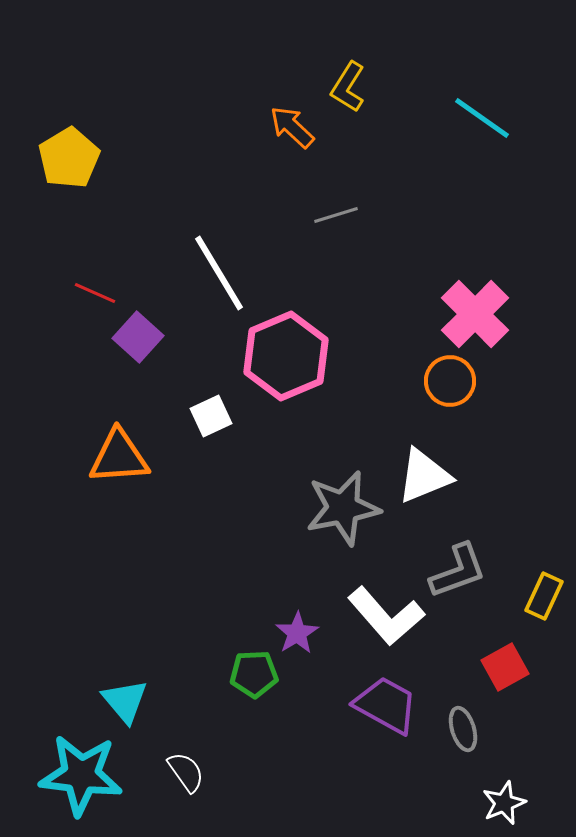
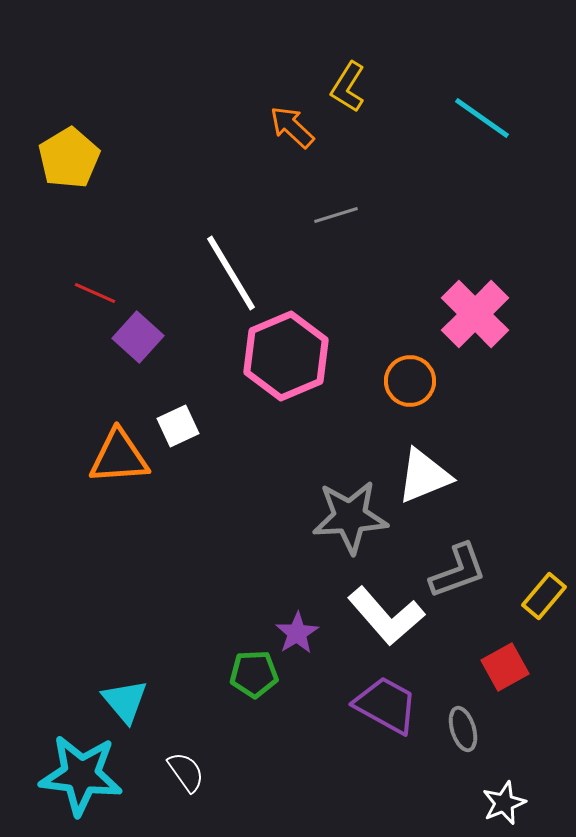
white line: moved 12 px right
orange circle: moved 40 px left
white square: moved 33 px left, 10 px down
gray star: moved 7 px right, 9 px down; rotated 8 degrees clockwise
yellow rectangle: rotated 15 degrees clockwise
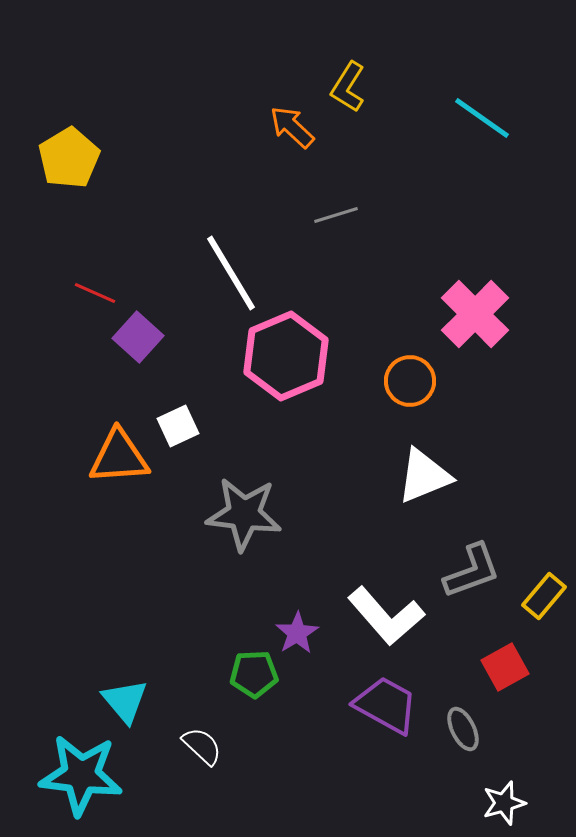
gray star: moved 106 px left, 3 px up; rotated 10 degrees clockwise
gray L-shape: moved 14 px right
gray ellipse: rotated 9 degrees counterclockwise
white semicircle: moved 16 px right, 26 px up; rotated 12 degrees counterclockwise
white star: rotated 6 degrees clockwise
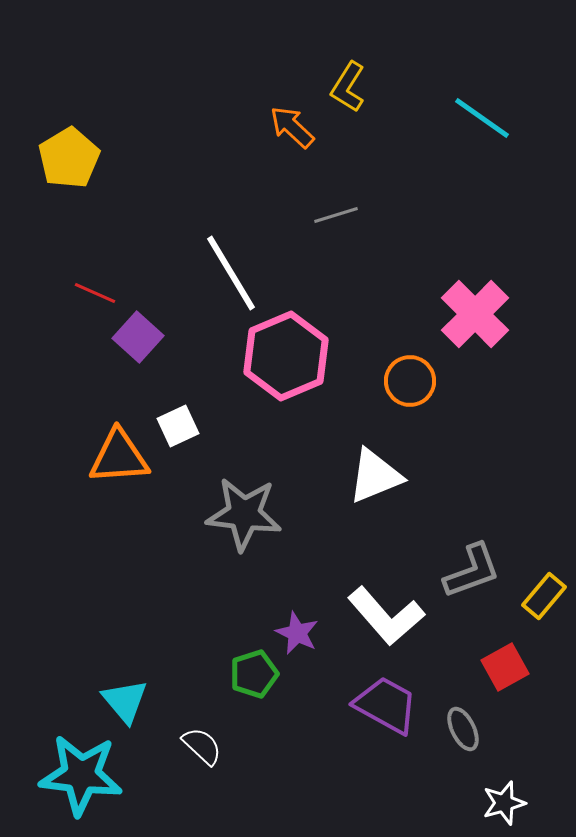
white triangle: moved 49 px left
purple star: rotated 15 degrees counterclockwise
green pentagon: rotated 15 degrees counterclockwise
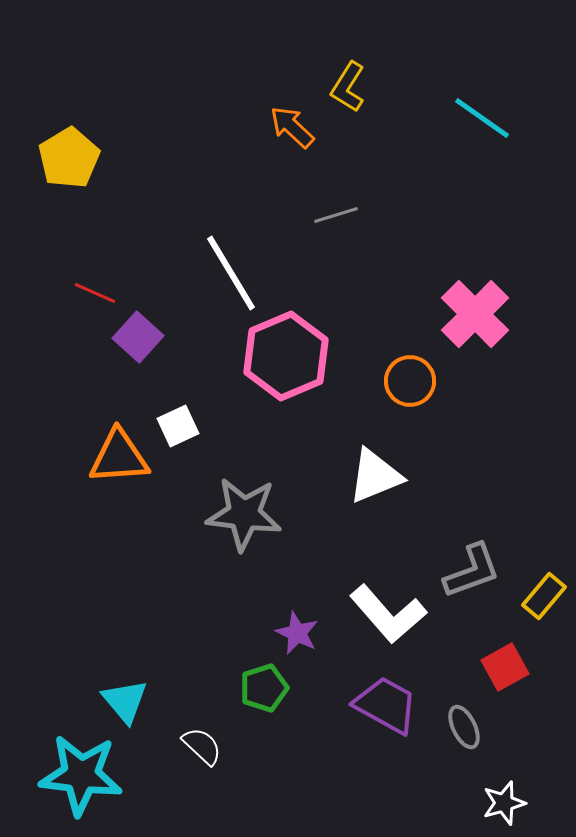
white L-shape: moved 2 px right, 2 px up
green pentagon: moved 10 px right, 14 px down
gray ellipse: moved 1 px right, 2 px up
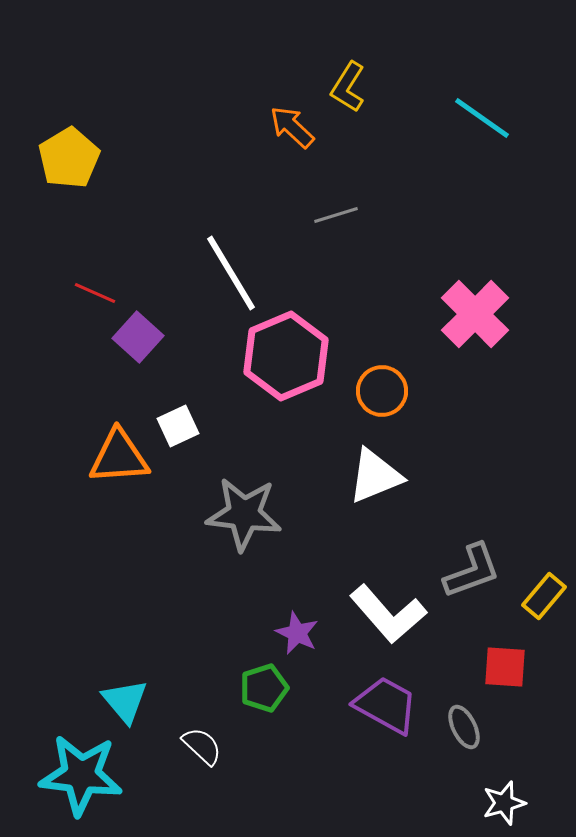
orange circle: moved 28 px left, 10 px down
red square: rotated 33 degrees clockwise
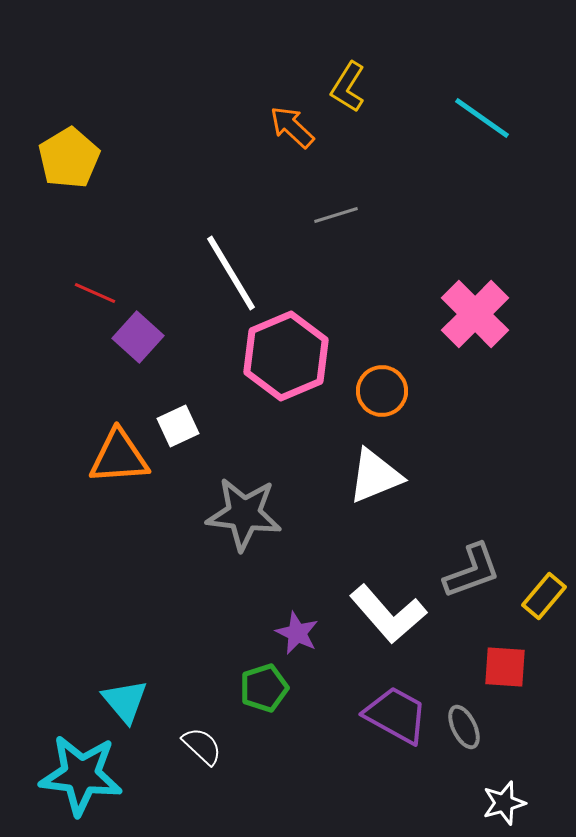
purple trapezoid: moved 10 px right, 10 px down
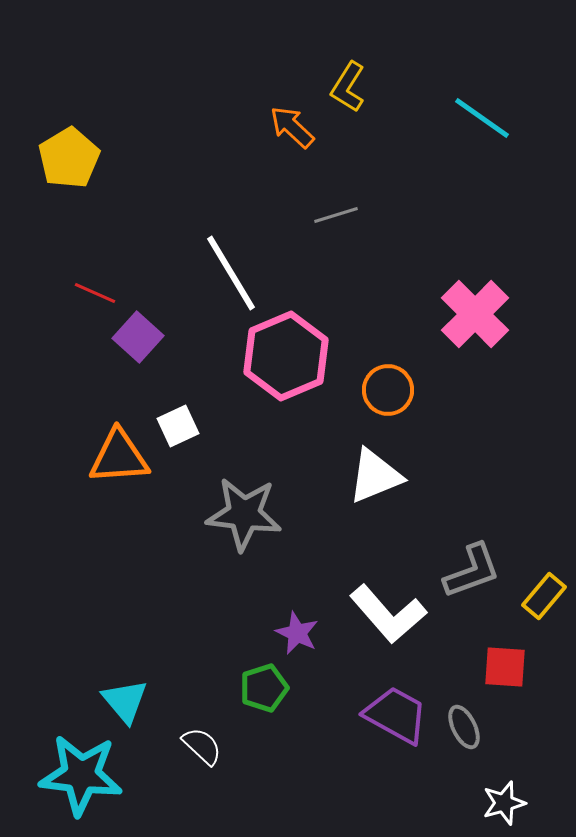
orange circle: moved 6 px right, 1 px up
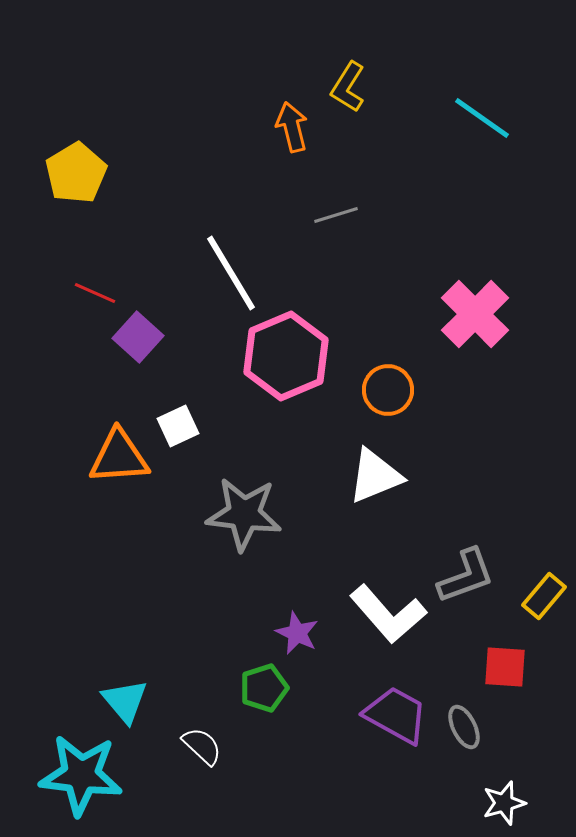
orange arrow: rotated 33 degrees clockwise
yellow pentagon: moved 7 px right, 15 px down
gray L-shape: moved 6 px left, 5 px down
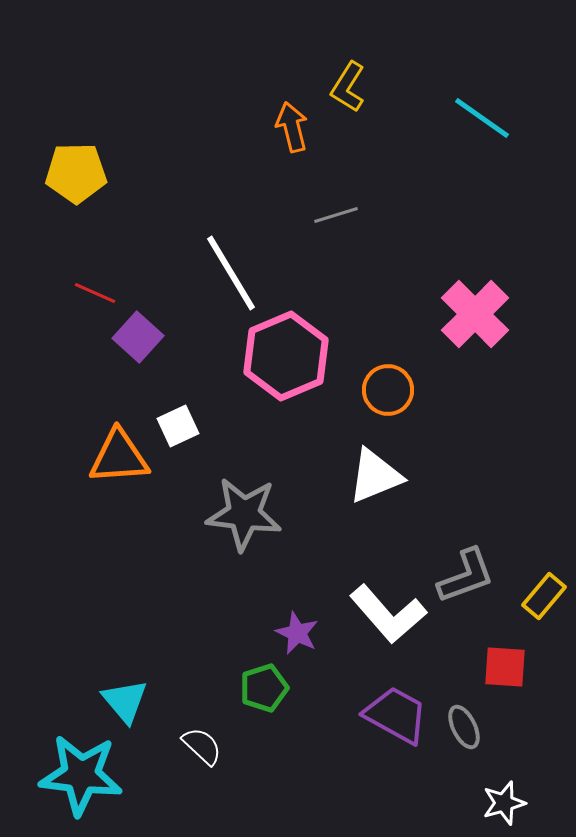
yellow pentagon: rotated 30 degrees clockwise
